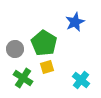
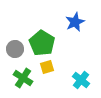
green pentagon: moved 2 px left
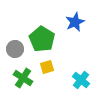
green pentagon: moved 4 px up
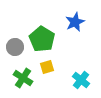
gray circle: moved 2 px up
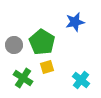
blue star: rotated 12 degrees clockwise
green pentagon: moved 3 px down
gray circle: moved 1 px left, 2 px up
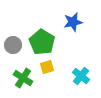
blue star: moved 2 px left
gray circle: moved 1 px left
cyan cross: moved 4 px up
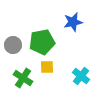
green pentagon: rotated 30 degrees clockwise
yellow square: rotated 16 degrees clockwise
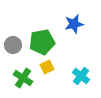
blue star: moved 1 px right, 2 px down
yellow square: rotated 24 degrees counterclockwise
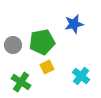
green cross: moved 2 px left, 4 px down
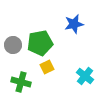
green pentagon: moved 2 px left, 1 px down
cyan cross: moved 4 px right
green cross: rotated 18 degrees counterclockwise
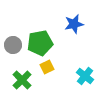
green cross: moved 1 px right, 2 px up; rotated 30 degrees clockwise
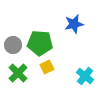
green pentagon: rotated 15 degrees clockwise
green cross: moved 4 px left, 7 px up
